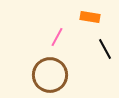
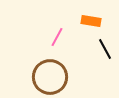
orange rectangle: moved 1 px right, 4 px down
brown circle: moved 2 px down
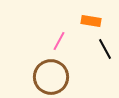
pink line: moved 2 px right, 4 px down
brown circle: moved 1 px right
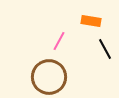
brown circle: moved 2 px left
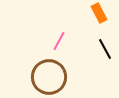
orange rectangle: moved 8 px right, 8 px up; rotated 54 degrees clockwise
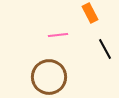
orange rectangle: moved 9 px left
pink line: moved 1 px left, 6 px up; rotated 54 degrees clockwise
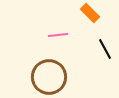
orange rectangle: rotated 18 degrees counterclockwise
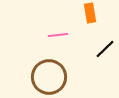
orange rectangle: rotated 36 degrees clockwise
black line: rotated 75 degrees clockwise
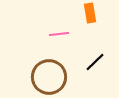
pink line: moved 1 px right, 1 px up
black line: moved 10 px left, 13 px down
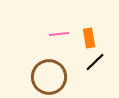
orange rectangle: moved 1 px left, 25 px down
